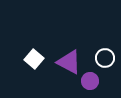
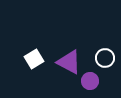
white square: rotated 18 degrees clockwise
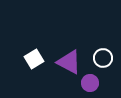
white circle: moved 2 px left
purple circle: moved 2 px down
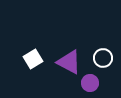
white square: moved 1 px left
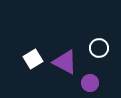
white circle: moved 4 px left, 10 px up
purple triangle: moved 4 px left
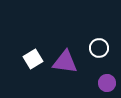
purple triangle: rotated 20 degrees counterclockwise
purple circle: moved 17 px right
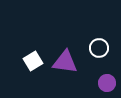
white square: moved 2 px down
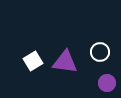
white circle: moved 1 px right, 4 px down
